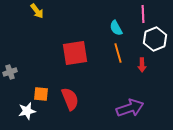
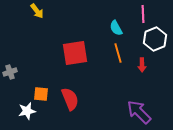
purple arrow: moved 9 px right, 4 px down; rotated 116 degrees counterclockwise
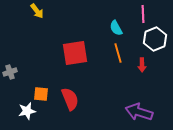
purple arrow: rotated 28 degrees counterclockwise
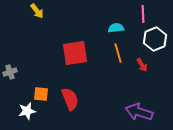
cyan semicircle: rotated 112 degrees clockwise
red arrow: rotated 32 degrees counterclockwise
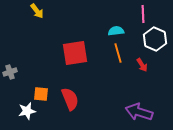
cyan semicircle: moved 3 px down
white hexagon: rotated 15 degrees counterclockwise
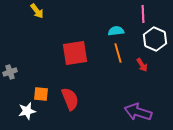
purple arrow: moved 1 px left
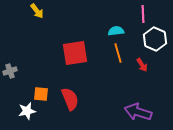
gray cross: moved 1 px up
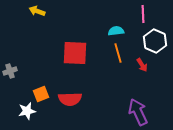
yellow arrow: rotated 147 degrees clockwise
white hexagon: moved 2 px down
red square: rotated 12 degrees clockwise
orange square: rotated 28 degrees counterclockwise
red semicircle: rotated 110 degrees clockwise
purple arrow: rotated 48 degrees clockwise
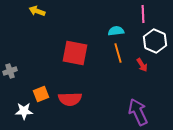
red square: rotated 8 degrees clockwise
white star: moved 3 px left; rotated 12 degrees clockwise
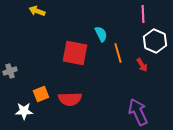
cyan semicircle: moved 15 px left, 3 px down; rotated 70 degrees clockwise
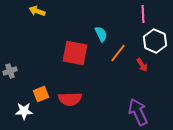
orange line: rotated 54 degrees clockwise
